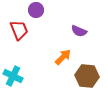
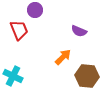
purple circle: moved 1 px left
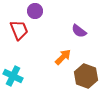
purple circle: moved 1 px down
purple semicircle: rotated 14 degrees clockwise
brown hexagon: moved 1 px left; rotated 15 degrees clockwise
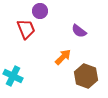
purple circle: moved 5 px right
red trapezoid: moved 7 px right, 1 px up
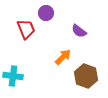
purple circle: moved 6 px right, 2 px down
cyan cross: rotated 18 degrees counterclockwise
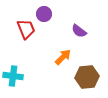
purple circle: moved 2 px left, 1 px down
brown hexagon: moved 1 px right, 1 px down; rotated 25 degrees counterclockwise
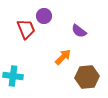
purple circle: moved 2 px down
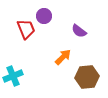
cyan cross: rotated 30 degrees counterclockwise
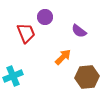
purple circle: moved 1 px right, 1 px down
red trapezoid: moved 4 px down
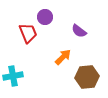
red trapezoid: moved 2 px right
cyan cross: rotated 12 degrees clockwise
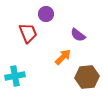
purple circle: moved 1 px right, 3 px up
purple semicircle: moved 1 px left, 4 px down
cyan cross: moved 2 px right
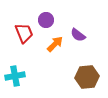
purple circle: moved 6 px down
red trapezoid: moved 4 px left
orange arrow: moved 8 px left, 13 px up
